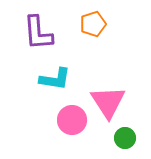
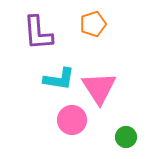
cyan L-shape: moved 4 px right
pink triangle: moved 9 px left, 14 px up
green circle: moved 1 px right, 1 px up
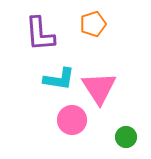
purple L-shape: moved 2 px right, 1 px down
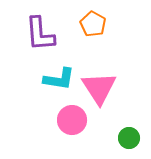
orange pentagon: rotated 25 degrees counterclockwise
green circle: moved 3 px right, 1 px down
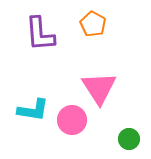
cyan L-shape: moved 26 px left, 31 px down
green circle: moved 1 px down
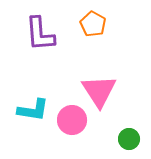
pink triangle: moved 3 px down
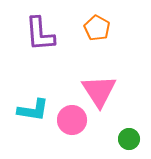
orange pentagon: moved 4 px right, 4 px down
